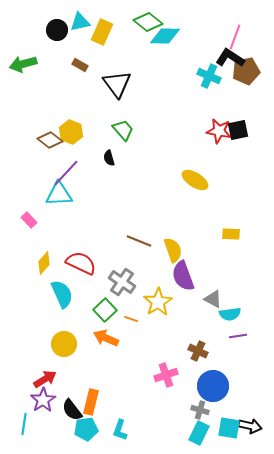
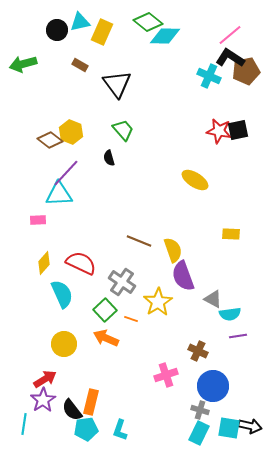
pink line at (235, 37): moved 5 px left, 2 px up; rotated 30 degrees clockwise
pink rectangle at (29, 220): moved 9 px right; rotated 49 degrees counterclockwise
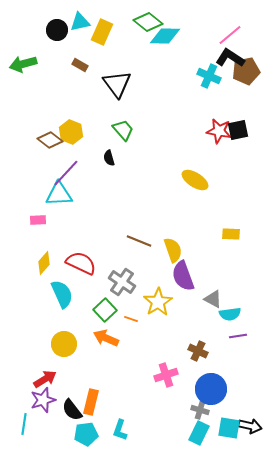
blue circle at (213, 386): moved 2 px left, 3 px down
purple star at (43, 400): rotated 15 degrees clockwise
cyan pentagon at (86, 429): moved 5 px down
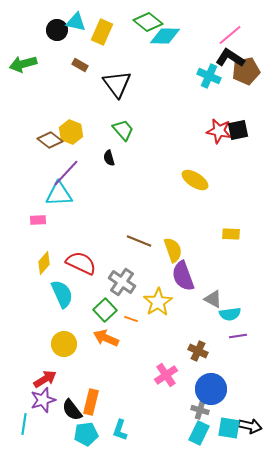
cyan triangle at (80, 22): moved 4 px left; rotated 25 degrees clockwise
pink cross at (166, 375): rotated 15 degrees counterclockwise
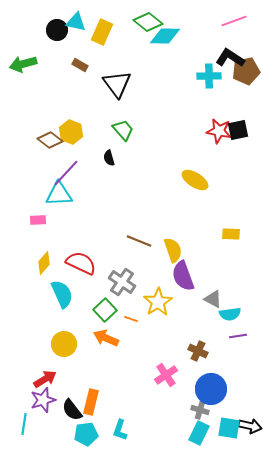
pink line at (230, 35): moved 4 px right, 14 px up; rotated 20 degrees clockwise
cyan cross at (209, 76): rotated 25 degrees counterclockwise
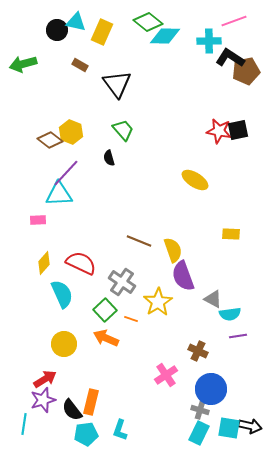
cyan cross at (209, 76): moved 35 px up
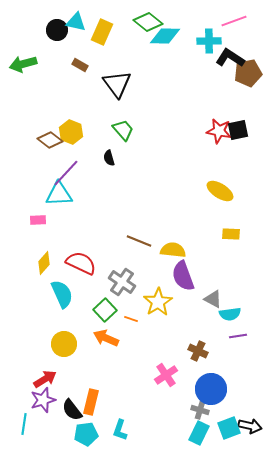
brown pentagon at (246, 71): moved 2 px right, 2 px down
yellow ellipse at (195, 180): moved 25 px right, 11 px down
yellow semicircle at (173, 250): rotated 65 degrees counterclockwise
cyan square at (229, 428): rotated 30 degrees counterclockwise
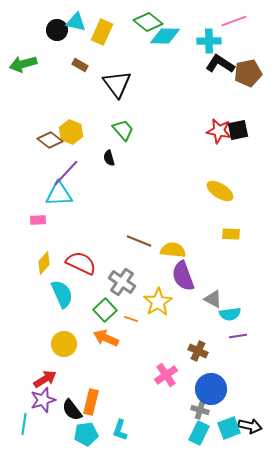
black L-shape at (230, 58): moved 10 px left, 6 px down
